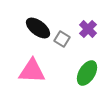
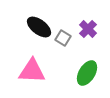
black ellipse: moved 1 px right, 1 px up
gray square: moved 1 px right, 1 px up
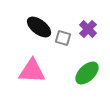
gray square: rotated 14 degrees counterclockwise
green ellipse: rotated 15 degrees clockwise
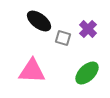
black ellipse: moved 6 px up
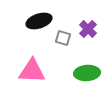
black ellipse: rotated 55 degrees counterclockwise
green ellipse: rotated 40 degrees clockwise
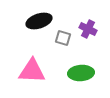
purple cross: rotated 18 degrees counterclockwise
green ellipse: moved 6 px left
